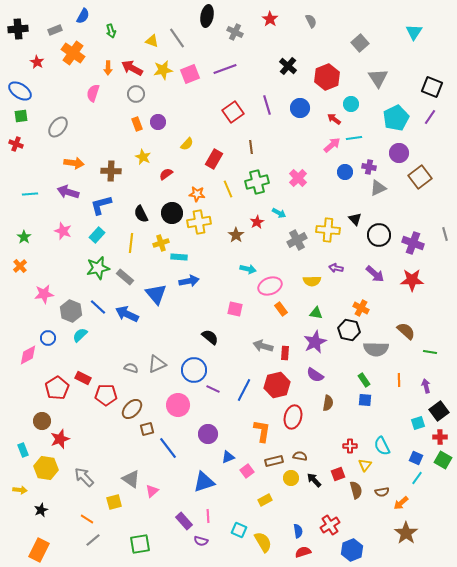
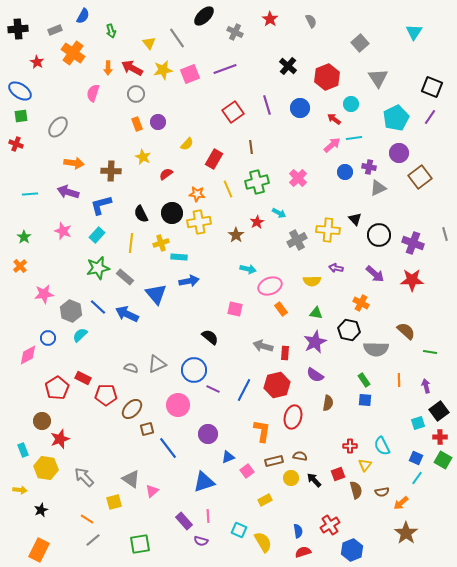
black ellipse at (207, 16): moved 3 px left; rotated 35 degrees clockwise
yellow triangle at (152, 41): moved 3 px left, 2 px down; rotated 32 degrees clockwise
orange cross at (361, 308): moved 5 px up
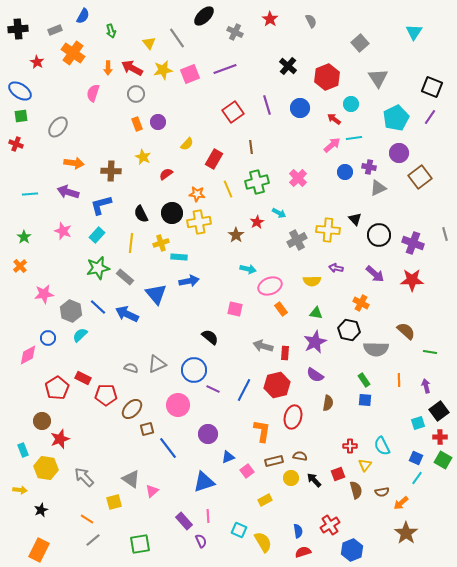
purple semicircle at (201, 541): rotated 128 degrees counterclockwise
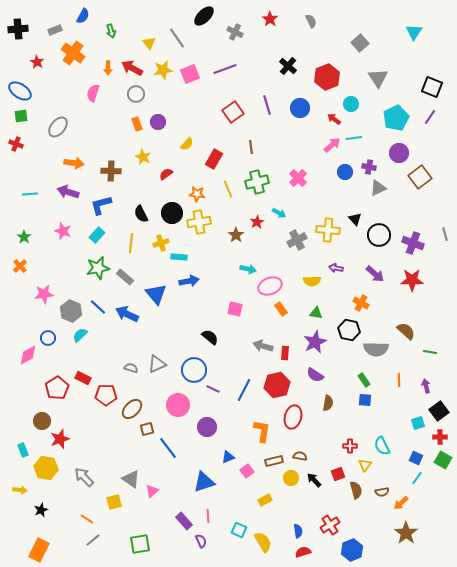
purple circle at (208, 434): moved 1 px left, 7 px up
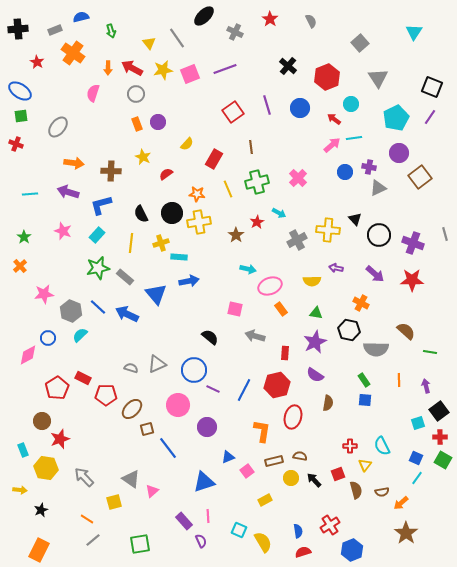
blue semicircle at (83, 16): moved 2 px left, 1 px down; rotated 133 degrees counterclockwise
gray arrow at (263, 346): moved 8 px left, 10 px up
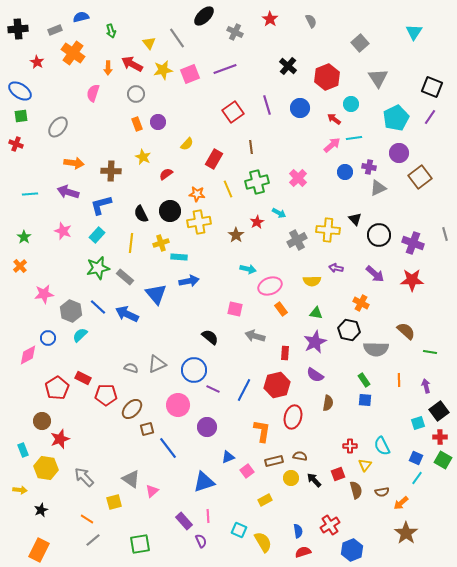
red arrow at (132, 68): moved 4 px up
black circle at (172, 213): moved 2 px left, 2 px up
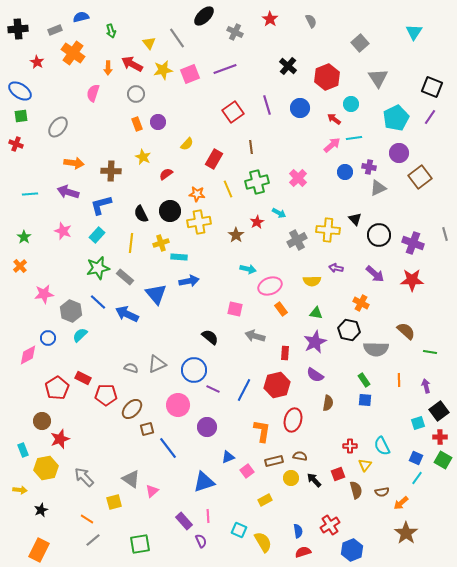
blue line at (98, 307): moved 5 px up
red ellipse at (293, 417): moved 3 px down
yellow hexagon at (46, 468): rotated 20 degrees counterclockwise
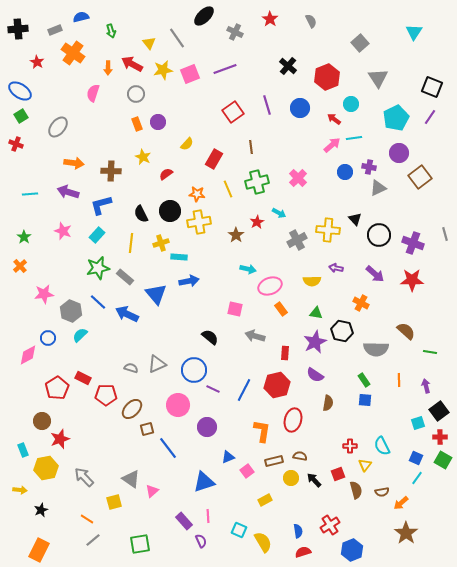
green square at (21, 116): rotated 24 degrees counterclockwise
black hexagon at (349, 330): moved 7 px left, 1 px down
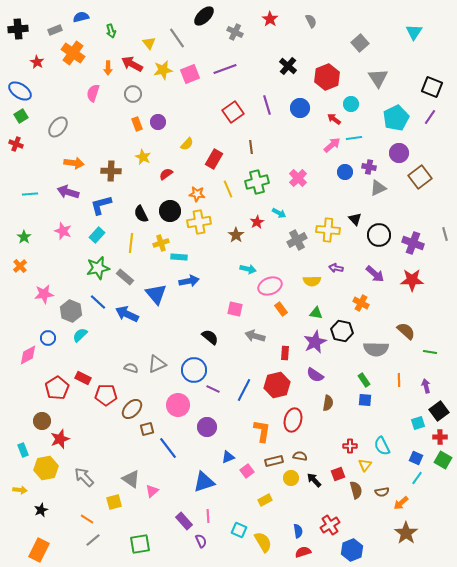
gray circle at (136, 94): moved 3 px left
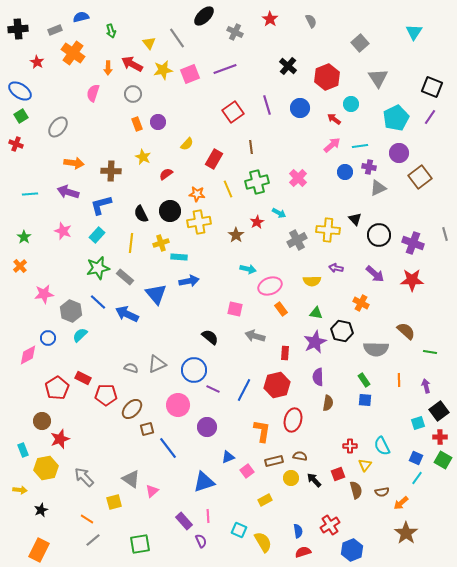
cyan line at (354, 138): moved 6 px right, 8 px down
purple semicircle at (315, 375): moved 3 px right, 2 px down; rotated 54 degrees clockwise
